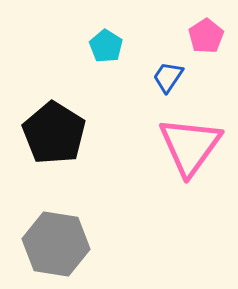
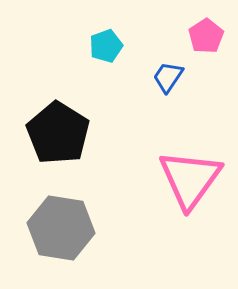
cyan pentagon: rotated 20 degrees clockwise
black pentagon: moved 4 px right
pink triangle: moved 33 px down
gray hexagon: moved 5 px right, 16 px up
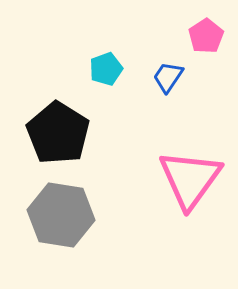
cyan pentagon: moved 23 px down
gray hexagon: moved 13 px up
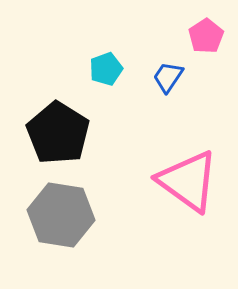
pink triangle: moved 2 px left, 2 px down; rotated 30 degrees counterclockwise
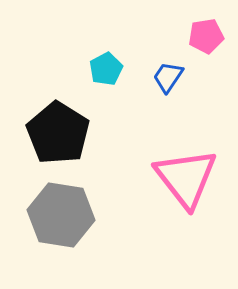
pink pentagon: rotated 24 degrees clockwise
cyan pentagon: rotated 8 degrees counterclockwise
pink triangle: moved 2 px left, 3 px up; rotated 16 degrees clockwise
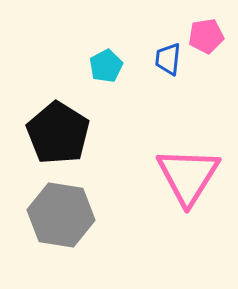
cyan pentagon: moved 3 px up
blue trapezoid: moved 18 px up; rotated 28 degrees counterclockwise
pink triangle: moved 2 px right, 2 px up; rotated 10 degrees clockwise
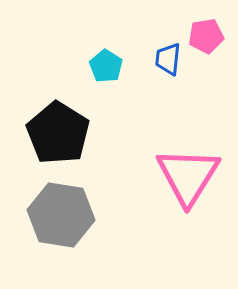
cyan pentagon: rotated 12 degrees counterclockwise
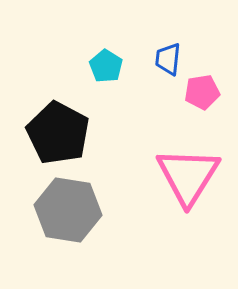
pink pentagon: moved 4 px left, 56 px down
black pentagon: rotated 4 degrees counterclockwise
gray hexagon: moved 7 px right, 5 px up
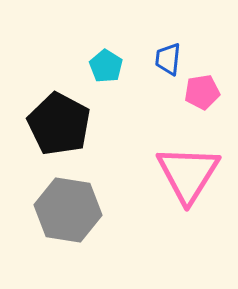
black pentagon: moved 1 px right, 9 px up
pink triangle: moved 2 px up
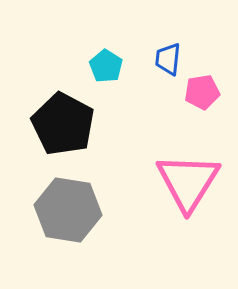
black pentagon: moved 4 px right
pink triangle: moved 8 px down
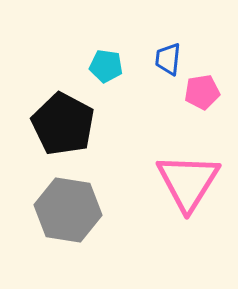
cyan pentagon: rotated 24 degrees counterclockwise
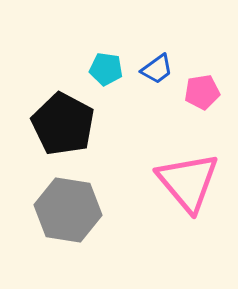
blue trapezoid: moved 11 px left, 10 px down; rotated 132 degrees counterclockwise
cyan pentagon: moved 3 px down
pink triangle: rotated 12 degrees counterclockwise
